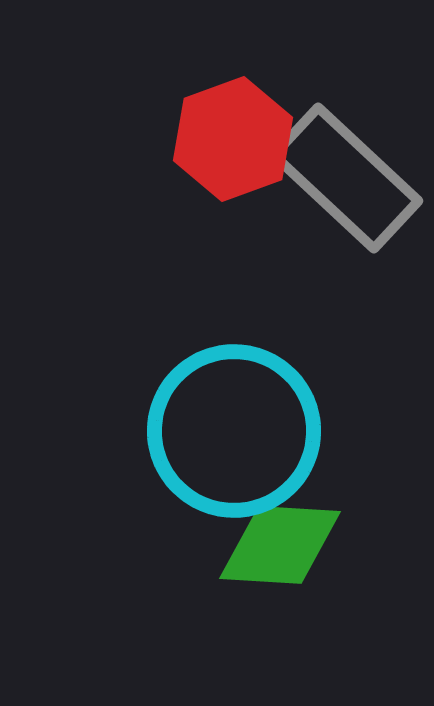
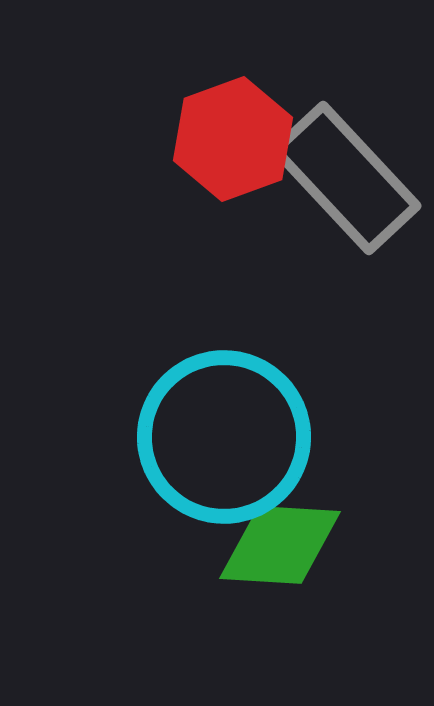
gray rectangle: rotated 4 degrees clockwise
cyan circle: moved 10 px left, 6 px down
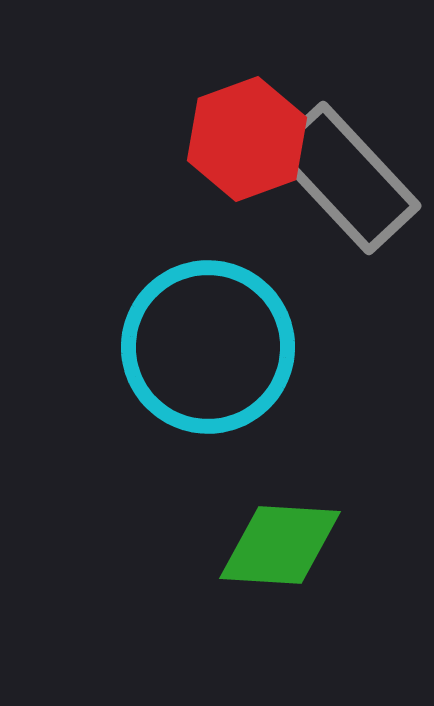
red hexagon: moved 14 px right
cyan circle: moved 16 px left, 90 px up
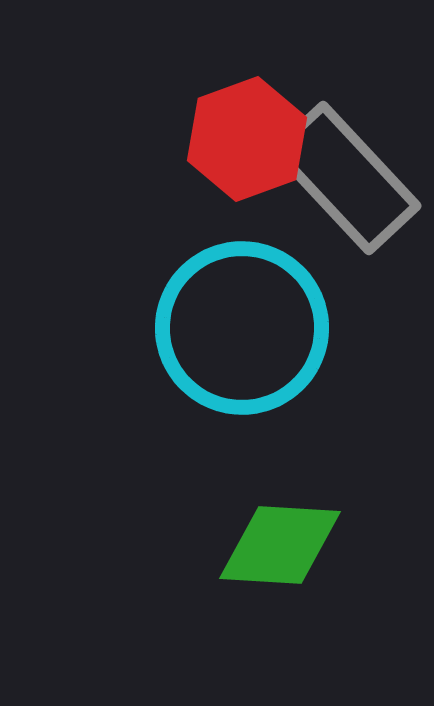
cyan circle: moved 34 px right, 19 px up
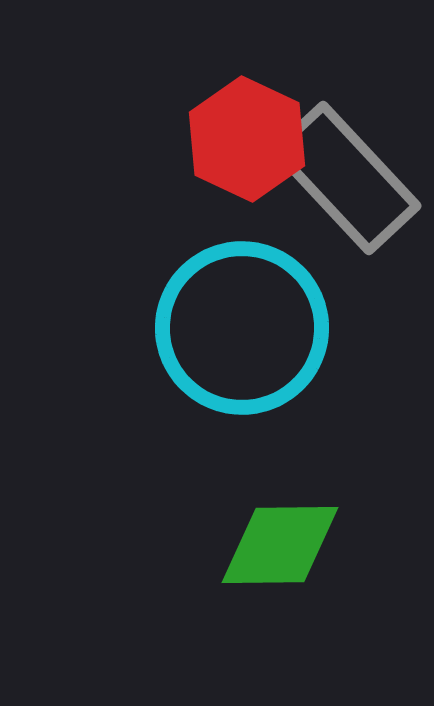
red hexagon: rotated 15 degrees counterclockwise
green diamond: rotated 4 degrees counterclockwise
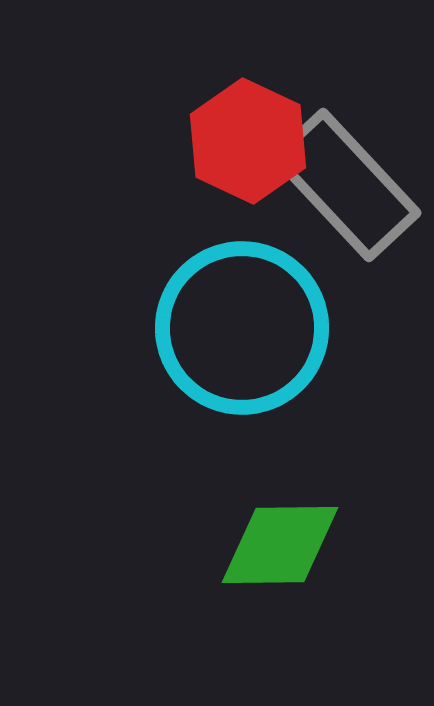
red hexagon: moved 1 px right, 2 px down
gray rectangle: moved 7 px down
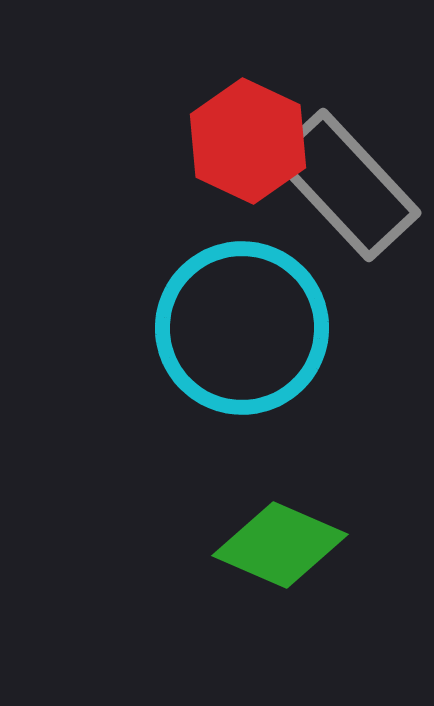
green diamond: rotated 24 degrees clockwise
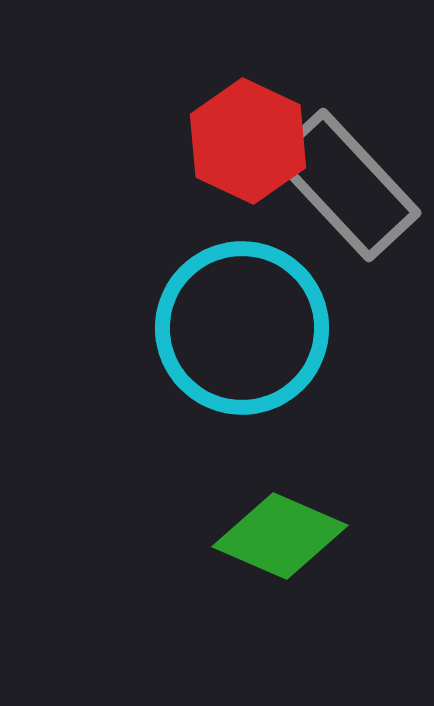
green diamond: moved 9 px up
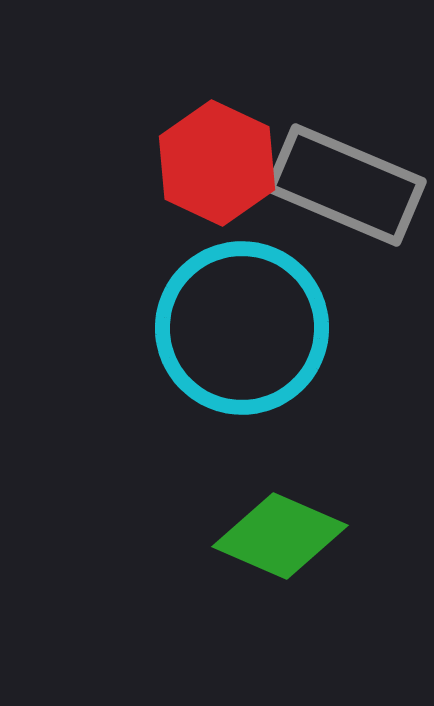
red hexagon: moved 31 px left, 22 px down
gray rectangle: rotated 24 degrees counterclockwise
